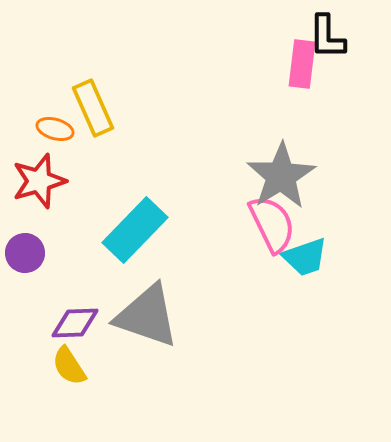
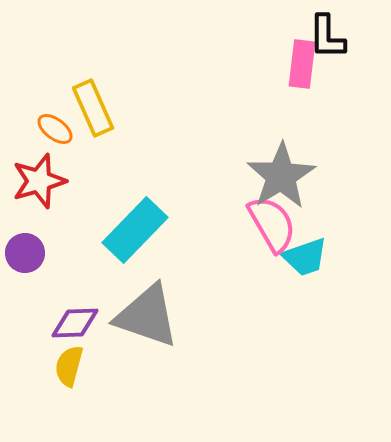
orange ellipse: rotated 21 degrees clockwise
pink semicircle: rotated 4 degrees counterclockwise
yellow semicircle: rotated 48 degrees clockwise
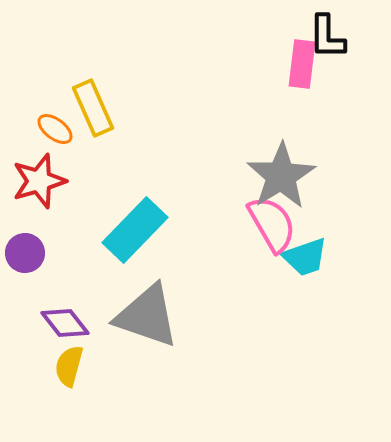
purple diamond: moved 10 px left; rotated 54 degrees clockwise
